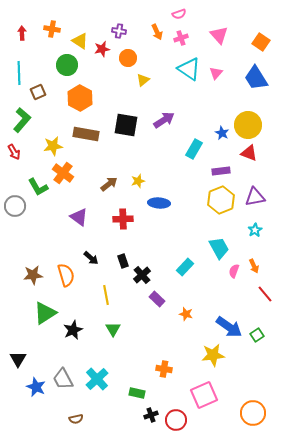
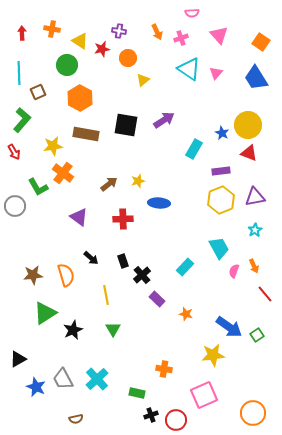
pink semicircle at (179, 14): moved 13 px right, 1 px up; rotated 16 degrees clockwise
black triangle at (18, 359): rotated 30 degrees clockwise
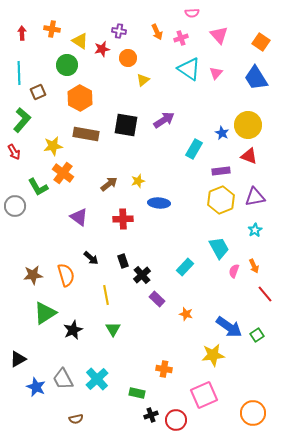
red triangle at (249, 153): moved 3 px down
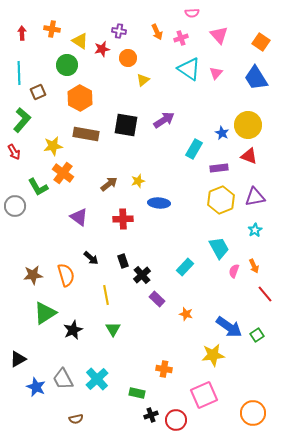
purple rectangle at (221, 171): moved 2 px left, 3 px up
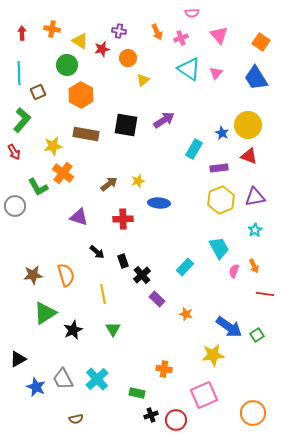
orange hexagon at (80, 98): moved 1 px right, 3 px up
purple triangle at (79, 217): rotated 18 degrees counterclockwise
black arrow at (91, 258): moved 6 px right, 6 px up
red line at (265, 294): rotated 42 degrees counterclockwise
yellow line at (106, 295): moved 3 px left, 1 px up
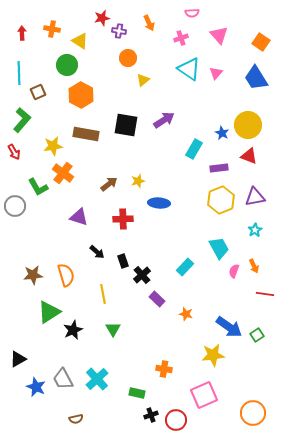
orange arrow at (157, 32): moved 8 px left, 9 px up
red star at (102, 49): moved 31 px up
green triangle at (45, 313): moved 4 px right, 1 px up
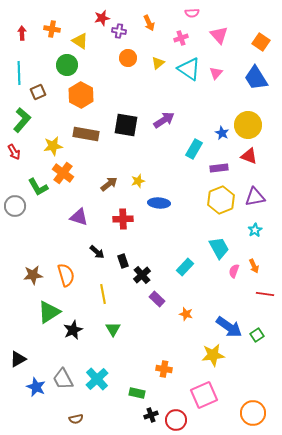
yellow triangle at (143, 80): moved 15 px right, 17 px up
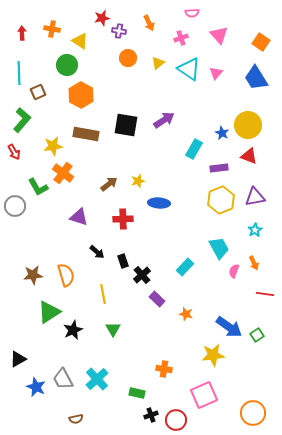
orange arrow at (254, 266): moved 3 px up
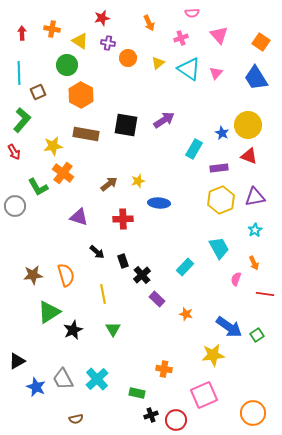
purple cross at (119, 31): moved 11 px left, 12 px down
pink semicircle at (234, 271): moved 2 px right, 8 px down
black triangle at (18, 359): moved 1 px left, 2 px down
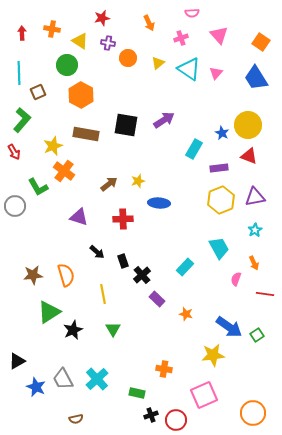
yellow star at (53, 146): rotated 12 degrees counterclockwise
orange cross at (63, 173): moved 1 px right, 2 px up
